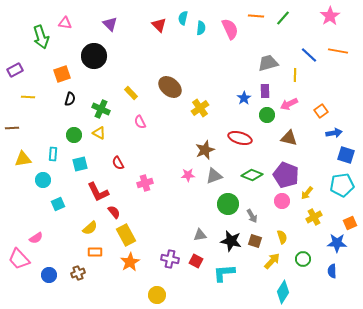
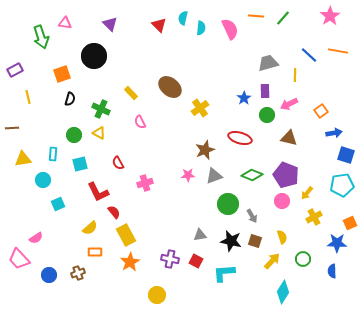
yellow line at (28, 97): rotated 72 degrees clockwise
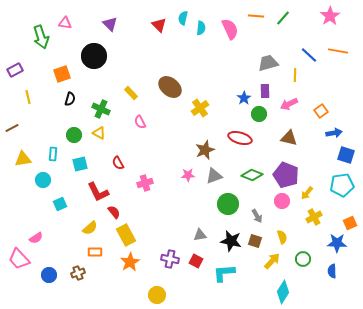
green circle at (267, 115): moved 8 px left, 1 px up
brown line at (12, 128): rotated 24 degrees counterclockwise
cyan square at (58, 204): moved 2 px right
gray arrow at (252, 216): moved 5 px right
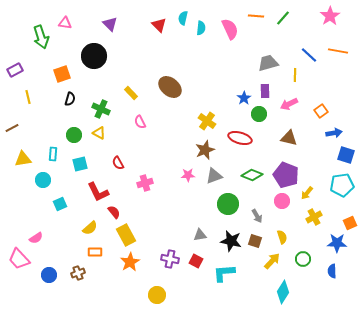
yellow cross at (200, 108): moved 7 px right, 13 px down; rotated 18 degrees counterclockwise
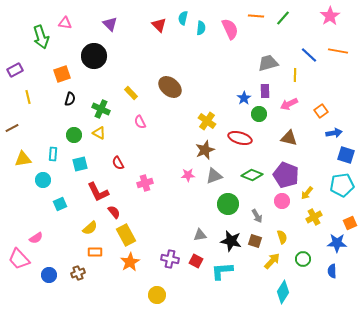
cyan L-shape at (224, 273): moved 2 px left, 2 px up
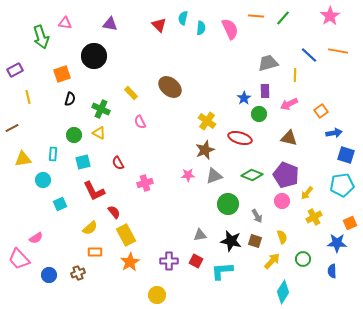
purple triangle at (110, 24): rotated 35 degrees counterclockwise
cyan square at (80, 164): moved 3 px right, 2 px up
red L-shape at (98, 192): moved 4 px left, 1 px up
purple cross at (170, 259): moved 1 px left, 2 px down; rotated 12 degrees counterclockwise
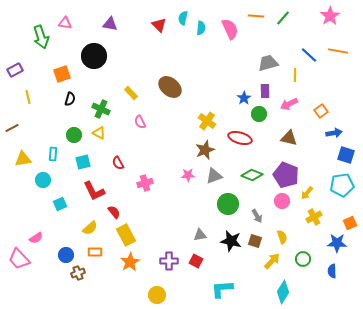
cyan L-shape at (222, 271): moved 18 px down
blue circle at (49, 275): moved 17 px right, 20 px up
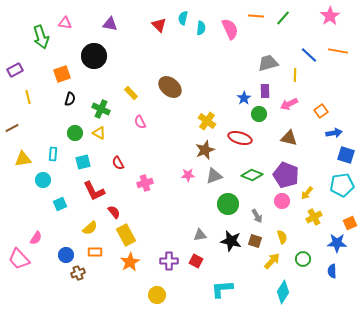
green circle at (74, 135): moved 1 px right, 2 px up
pink semicircle at (36, 238): rotated 24 degrees counterclockwise
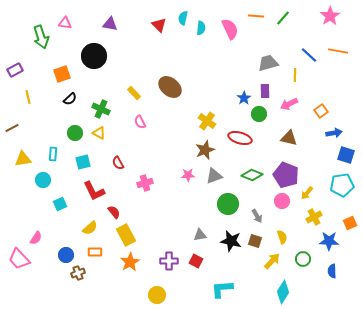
yellow rectangle at (131, 93): moved 3 px right
black semicircle at (70, 99): rotated 32 degrees clockwise
blue star at (337, 243): moved 8 px left, 2 px up
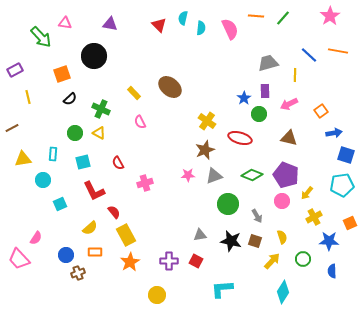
green arrow at (41, 37): rotated 25 degrees counterclockwise
